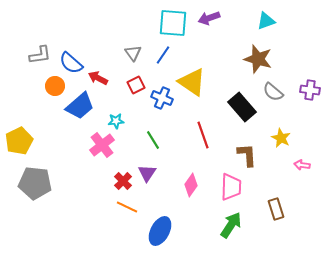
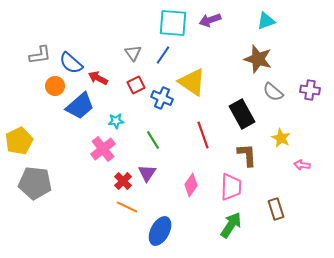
purple arrow: moved 1 px right, 2 px down
black rectangle: moved 7 px down; rotated 12 degrees clockwise
pink cross: moved 1 px right, 4 px down
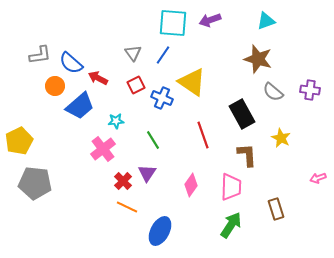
pink arrow: moved 16 px right, 13 px down; rotated 28 degrees counterclockwise
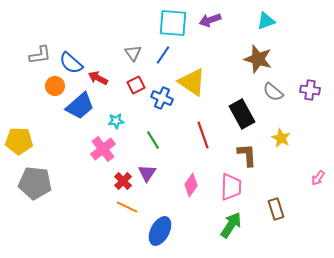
yellow pentagon: rotated 28 degrees clockwise
pink arrow: rotated 35 degrees counterclockwise
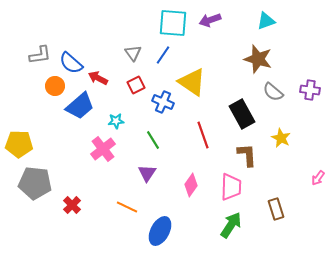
blue cross: moved 1 px right, 4 px down
yellow pentagon: moved 3 px down
red cross: moved 51 px left, 24 px down
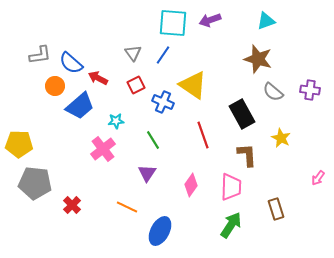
yellow triangle: moved 1 px right, 3 px down
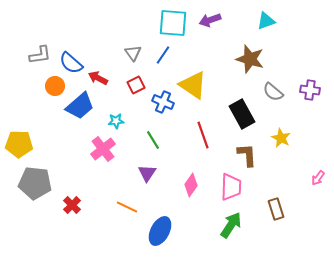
brown star: moved 8 px left
